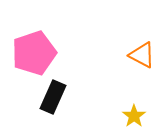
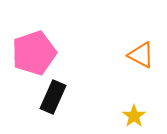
orange triangle: moved 1 px left
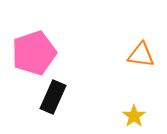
orange triangle: rotated 20 degrees counterclockwise
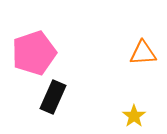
orange triangle: moved 2 px right, 2 px up; rotated 12 degrees counterclockwise
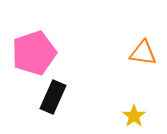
orange triangle: rotated 12 degrees clockwise
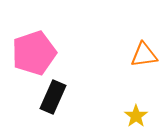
orange triangle: moved 1 px right, 2 px down; rotated 16 degrees counterclockwise
yellow star: moved 2 px right
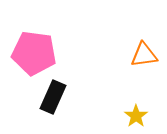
pink pentagon: rotated 27 degrees clockwise
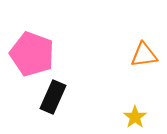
pink pentagon: moved 2 px left, 1 px down; rotated 12 degrees clockwise
yellow star: moved 1 px left, 1 px down
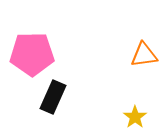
pink pentagon: rotated 21 degrees counterclockwise
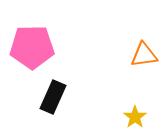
pink pentagon: moved 7 px up
